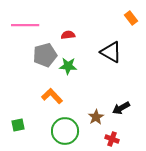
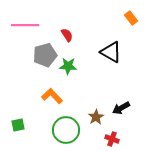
red semicircle: moved 1 px left; rotated 64 degrees clockwise
green circle: moved 1 px right, 1 px up
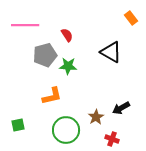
orange L-shape: rotated 120 degrees clockwise
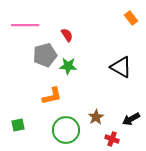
black triangle: moved 10 px right, 15 px down
black arrow: moved 10 px right, 11 px down
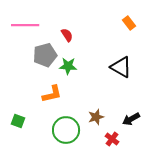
orange rectangle: moved 2 px left, 5 px down
orange L-shape: moved 2 px up
brown star: rotated 14 degrees clockwise
green square: moved 4 px up; rotated 32 degrees clockwise
red cross: rotated 16 degrees clockwise
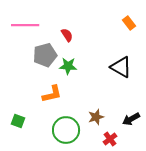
red cross: moved 2 px left; rotated 16 degrees clockwise
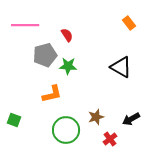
green square: moved 4 px left, 1 px up
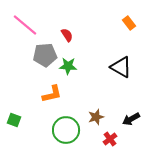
pink line: rotated 40 degrees clockwise
gray pentagon: rotated 10 degrees clockwise
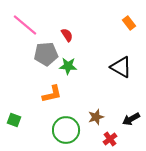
gray pentagon: moved 1 px right, 1 px up
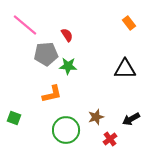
black triangle: moved 4 px right, 2 px down; rotated 30 degrees counterclockwise
green square: moved 2 px up
